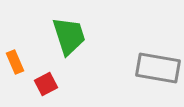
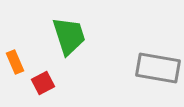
red square: moved 3 px left, 1 px up
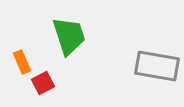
orange rectangle: moved 7 px right
gray rectangle: moved 1 px left, 2 px up
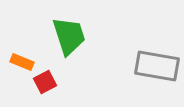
orange rectangle: rotated 45 degrees counterclockwise
red square: moved 2 px right, 1 px up
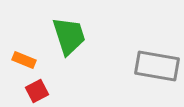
orange rectangle: moved 2 px right, 2 px up
red square: moved 8 px left, 9 px down
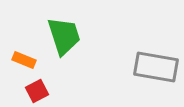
green trapezoid: moved 5 px left
gray rectangle: moved 1 px left, 1 px down
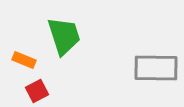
gray rectangle: moved 1 px down; rotated 9 degrees counterclockwise
